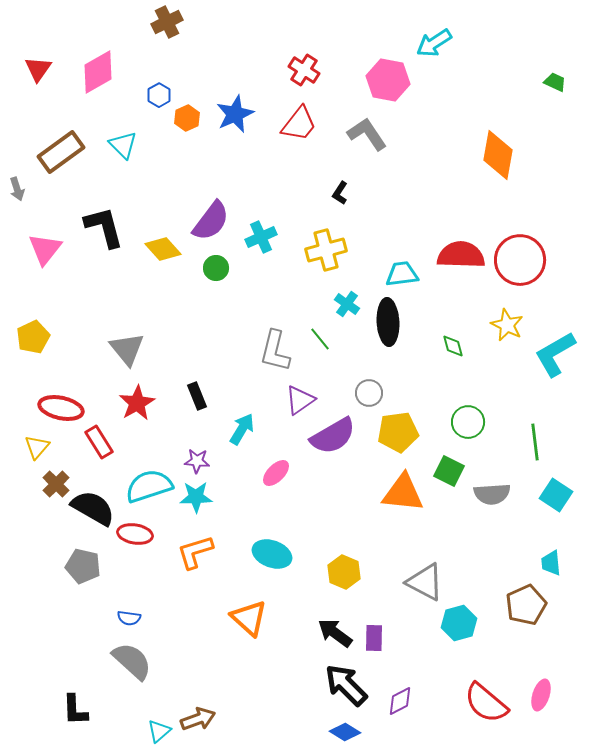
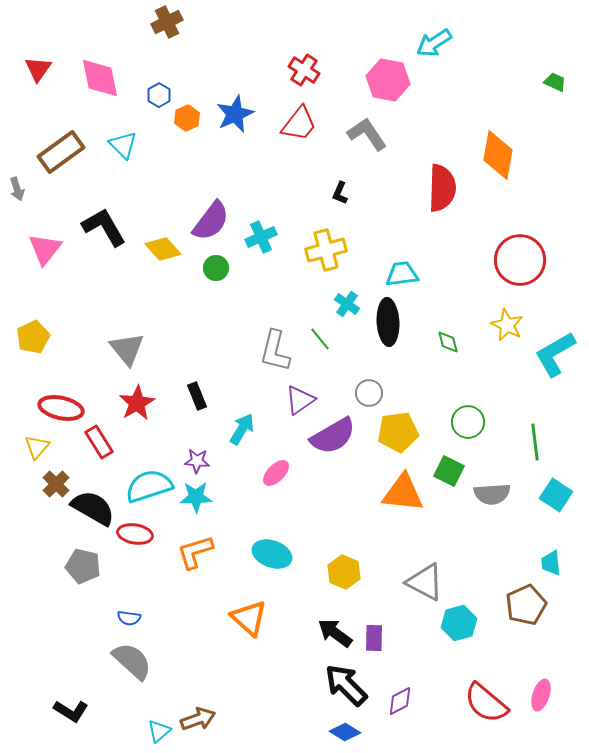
pink diamond at (98, 72): moved 2 px right, 6 px down; rotated 72 degrees counterclockwise
black L-shape at (340, 193): rotated 10 degrees counterclockwise
black L-shape at (104, 227): rotated 15 degrees counterclockwise
red semicircle at (461, 255): moved 19 px left, 67 px up; rotated 90 degrees clockwise
green diamond at (453, 346): moved 5 px left, 4 px up
black L-shape at (75, 710): moved 4 px left, 1 px down; rotated 56 degrees counterclockwise
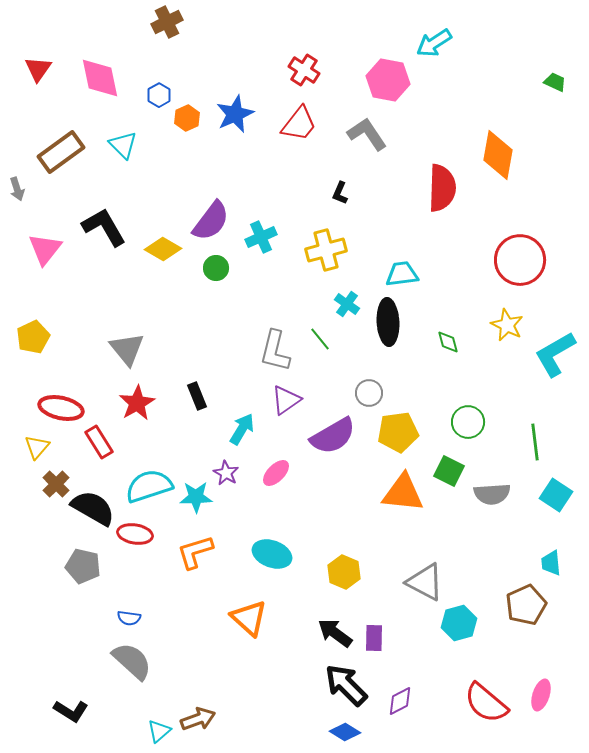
yellow diamond at (163, 249): rotated 18 degrees counterclockwise
purple triangle at (300, 400): moved 14 px left
purple star at (197, 461): moved 29 px right, 12 px down; rotated 25 degrees clockwise
